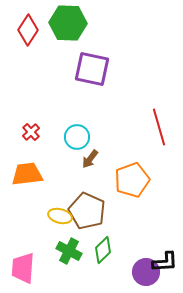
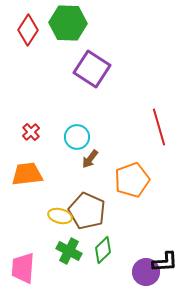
purple square: rotated 21 degrees clockwise
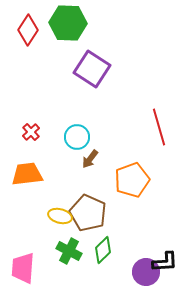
brown pentagon: moved 1 px right, 2 px down
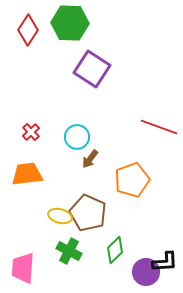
green hexagon: moved 2 px right
red line: rotated 54 degrees counterclockwise
green diamond: moved 12 px right
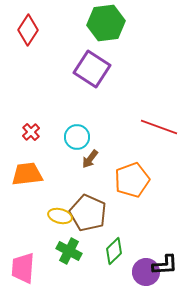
green hexagon: moved 36 px right; rotated 9 degrees counterclockwise
green diamond: moved 1 px left, 1 px down
black L-shape: moved 3 px down
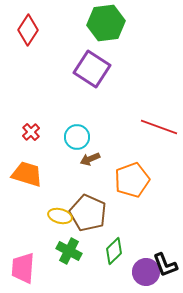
brown arrow: rotated 30 degrees clockwise
orange trapezoid: rotated 24 degrees clockwise
black L-shape: rotated 72 degrees clockwise
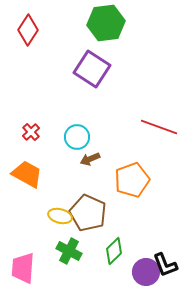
orange trapezoid: rotated 12 degrees clockwise
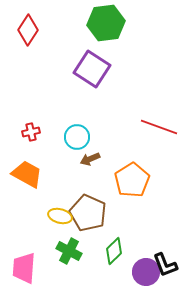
red cross: rotated 30 degrees clockwise
orange pentagon: rotated 12 degrees counterclockwise
pink trapezoid: moved 1 px right
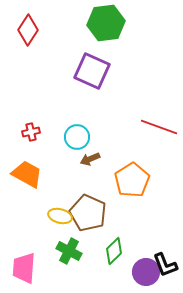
purple square: moved 2 px down; rotated 9 degrees counterclockwise
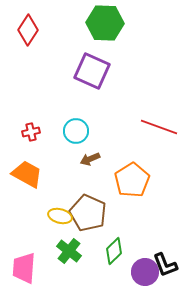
green hexagon: moved 1 px left; rotated 9 degrees clockwise
cyan circle: moved 1 px left, 6 px up
green cross: rotated 10 degrees clockwise
purple circle: moved 1 px left
